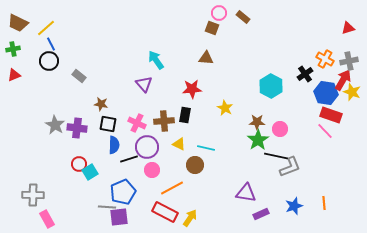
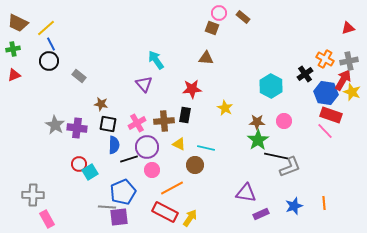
pink cross at (137, 123): rotated 36 degrees clockwise
pink circle at (280, 129): moved 4 px right, 8 px up
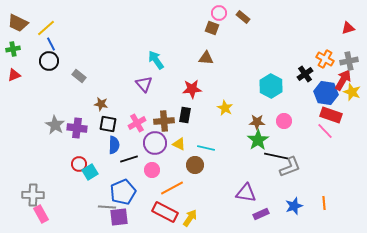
purple circle at (147, 147): moved 8 px right, 4 px up
pink rectangle at (47, 219): moved 6 px left, 5 px up
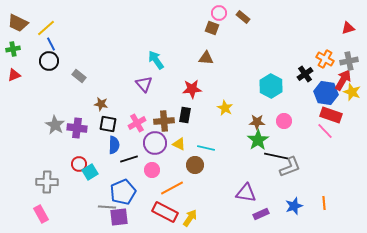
gray cross at (33, 195): moved 14 px right, 13 px up
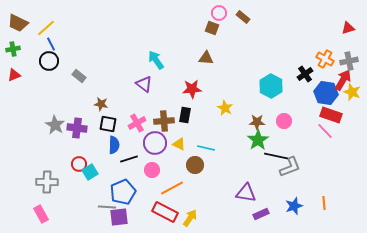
purple triangle at (144, 84): rotated 12 degrees counterclockwise
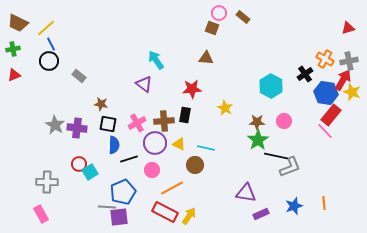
red rectangle at (331, 115): rotated 70 degrees counterclockwise
yellow arrow at (190, 218): moved 1 px left, 2 px up
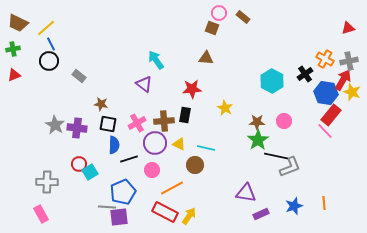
cyan hexagon at (271, 86): moved 1 px right, 5 px up
